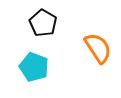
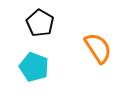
black pentagon: moved 3 px left
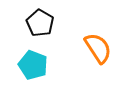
cyan pentagon: moved 1 px left, 2 px up
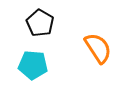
cyan pentagon: rotated 16 degrees counterclockwise
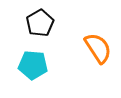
black pentagon: rotated 12 degrees clockwise
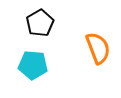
orange semicircle: rotated 12 degrees clockwise
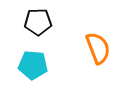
black pentagon: moved 2 px left, 1 px up; rotated 28 degrees clockwise
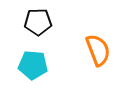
orange semicircle: moved 2 px down
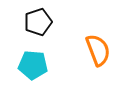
black pentagon: rotated 16 degrees counterclockwise
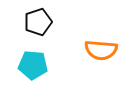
orange semicircle: moved 3 px right; rotated 116 degrees clockwise
